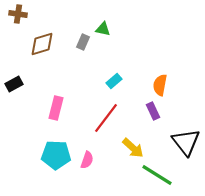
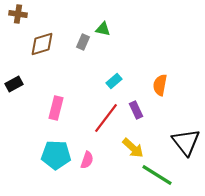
purple rectangle: moved 17 px left, 1 px up
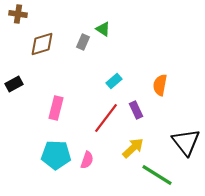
green triangle: rotated 21 degrees clockwise
yellow arrow: rotated 85 degrees counterclockwise
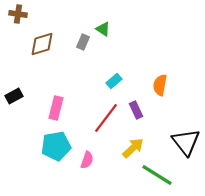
black rectangle: moved 12 px down
cyan pentagon: moved 9 px up; rotated 12 degrees counterclockwise
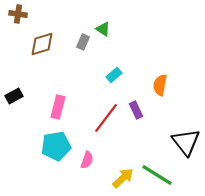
cyan rectangle: moved 6 px up
pink rectangle: moved 2 px right, 1 px up
yellow arrow: moved 10 px left, 30 px down
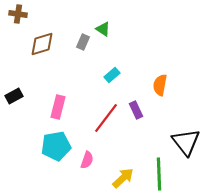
cyan rectangle: moved 2 px left
green line: moved 2 px right, 1 px up; rotated 56 degrees clockwise
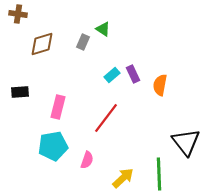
black rectangle: moved 6 px right, 4 px up; rotated 24 degrees clockwise
purple rectangle: moved 3 px left, 36 px up
cyan pentagon: moved 3 px left
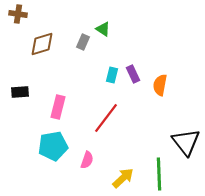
cyan rectangle: rotated 35 degrees counterclockwise
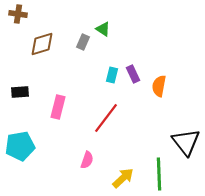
orange semicircle: moved 1 px left, 1 px down
cyan pentagon: moved 33 px left
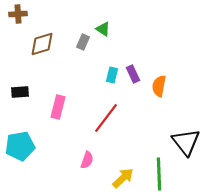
brown cross: rotated 12 degrees counterclockwise
